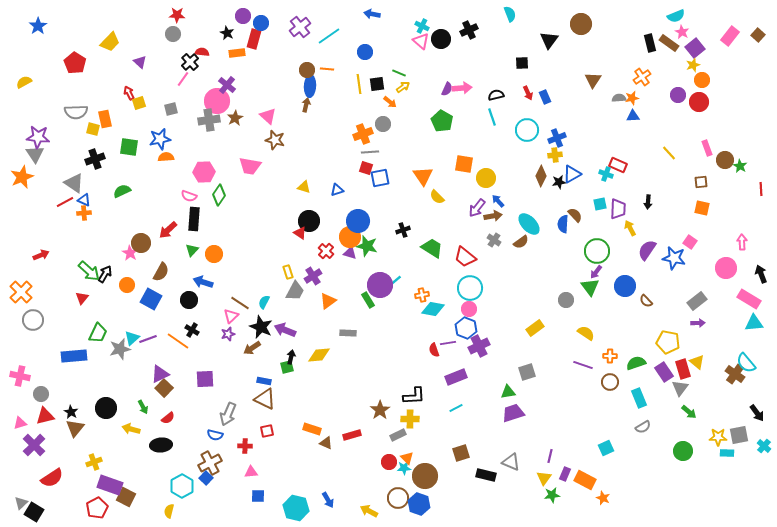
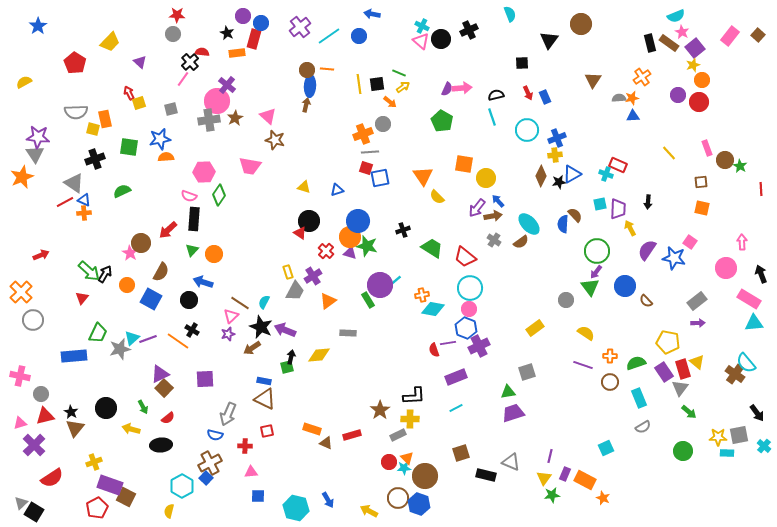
blue circle at (365, 52): moved 6 px left, 16 px up
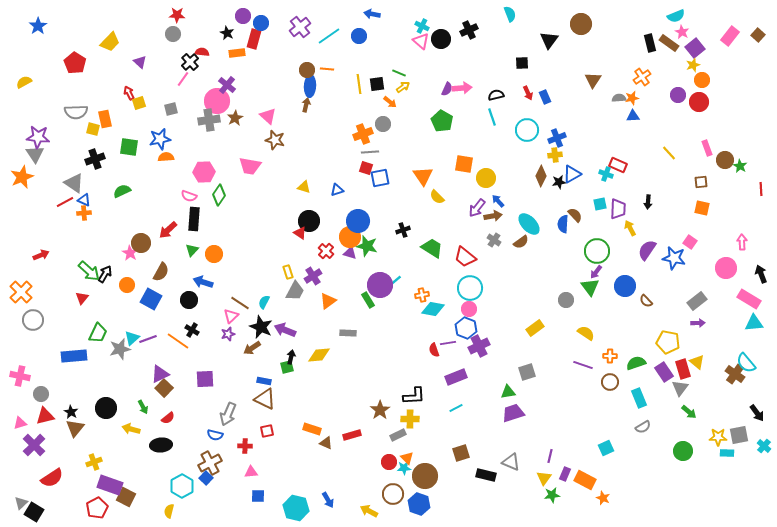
brown circle at (398, 498): moved 5 px left, 4 px up
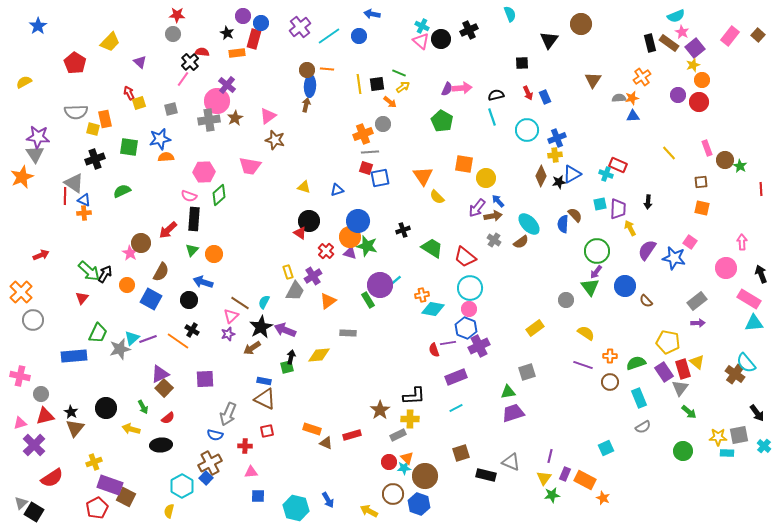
pink triangle at (268, 116): rotated 42 degrees clockwise
green diamond at (219, 195): rotated 15 degrees clockwise
red line at (65, 202): moved 6 px up; rotated 60 degrees counterclockwise
black star at (261, 327): rotated 20 degrees clockwise
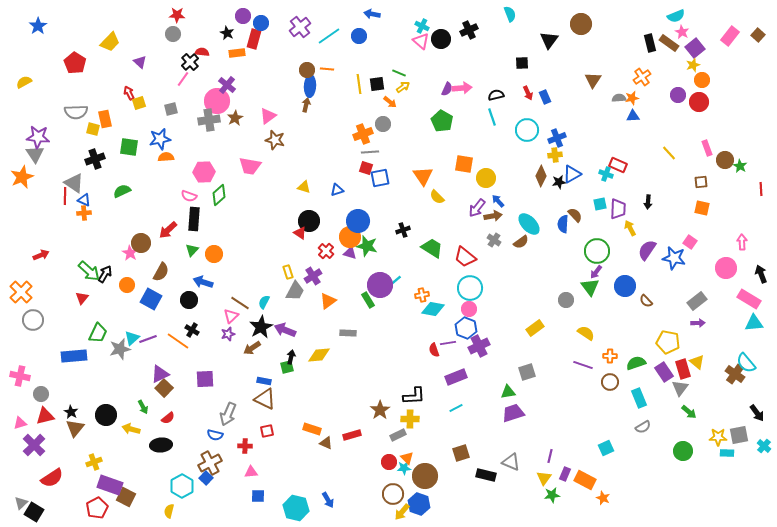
black circle at (106, 408): moved 7 px down
yellow arrow at (369, 511): moved 33 px right, 1 px down; rotated 78 degrees counterclockwise
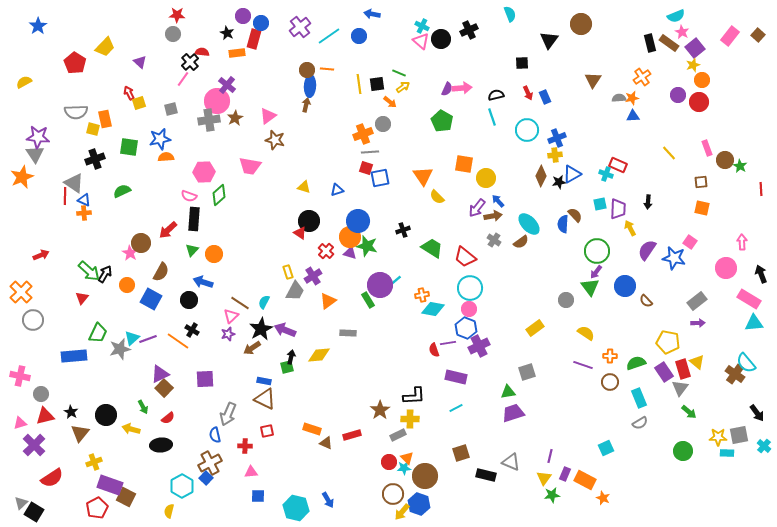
yellow trapezoid at (110, 42): moved 5 px left, 5 px down
black star at (261, 327): moved 2 px down
purple rectangle at (456, 377): rotated 35 degrees clockwise
gray semicircle at (643, 427): moved 3 px left, 4 px up
brown triangle at (75, 428): moved 5 px right, 5 px down
blue semicircle at (215, 435): rotated 63 degrees clockwise
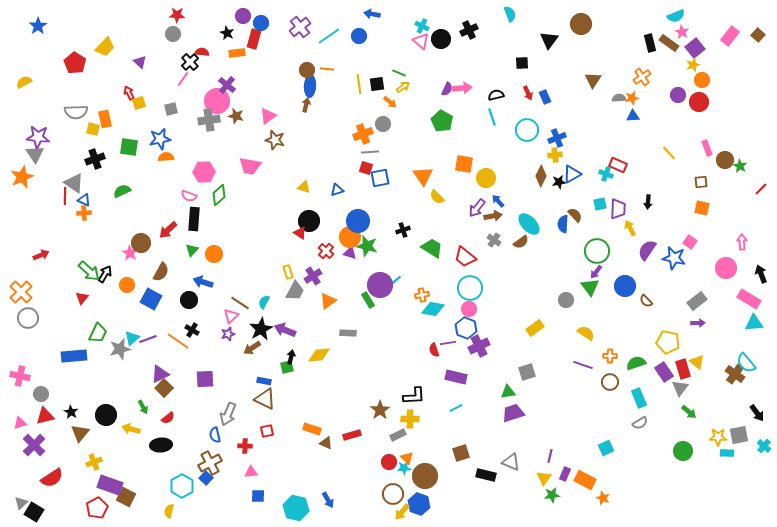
brown star at (235, 118): moved 1 px right, 2 px up; rotated 28 degrees counterclockwise
red line at (761, 189): rotated 48 degrees clockwise
gray circle at (33, 320): moved 5 px left, 2 px up
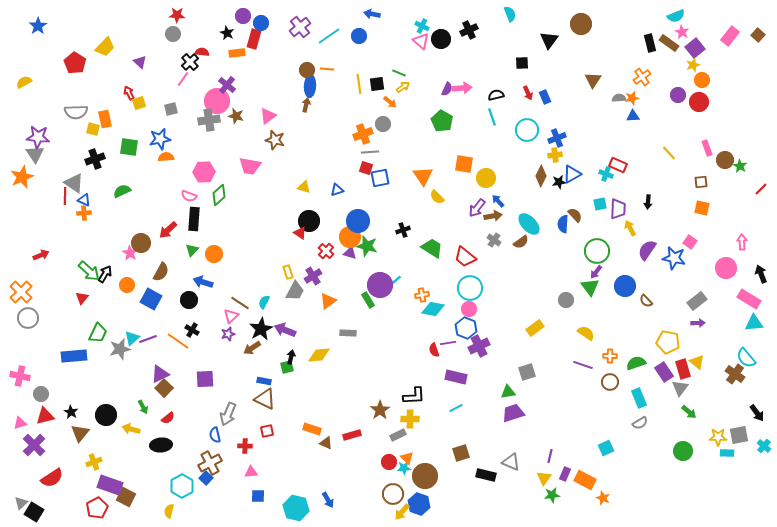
cyan semicircle at (746, 363): moved 5 px up
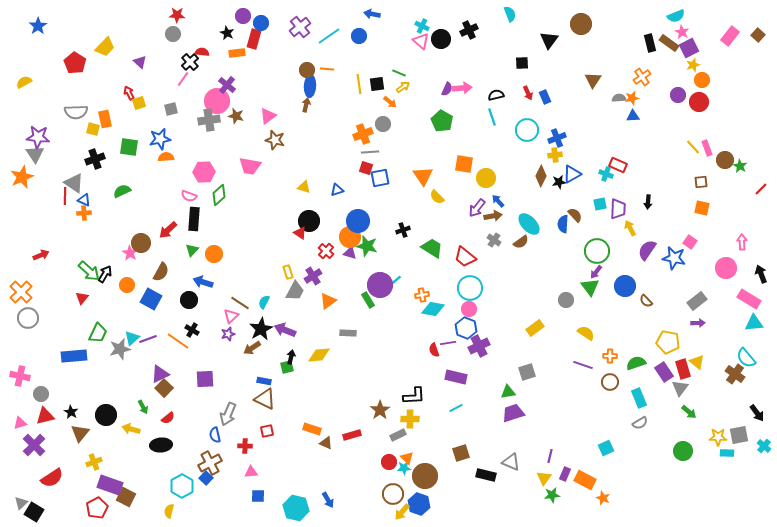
purple square at (695, 48): moved 6 px left; rotated 12 degrees clockwise
yellow line at (669, 153): moved 24 px right, 6 px up
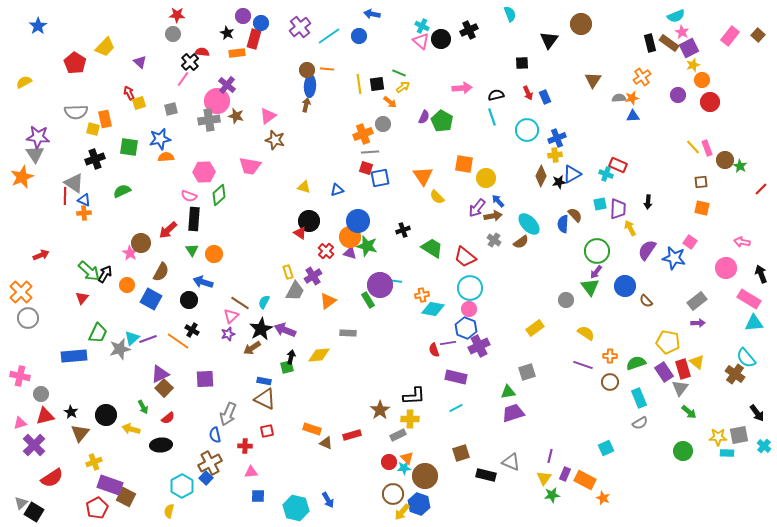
purple semicircle at (447, 89): moved 23 px left, 28 px down
red circle at (699, 102): moved 11 px right
pink arrow at (742, 242): rotated 77 degrees counterclockwise
green triangle at (192, 250): rotated 16 degrees counterclockwise
cyan line at (395, 281): rotated 48 degrees clockwise
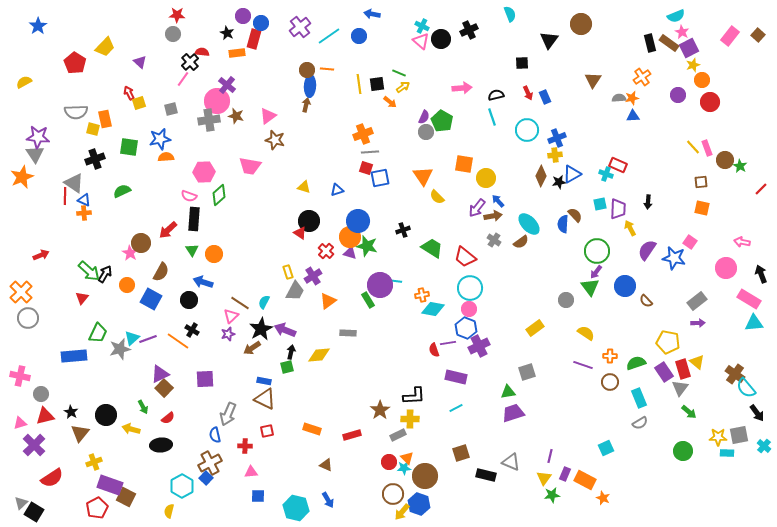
gray circle at (383, 124): moved 43 px right, 8 px down
black arrow at (291, 357): moved 5 px up
cyan semicircle at (746, 358): moved 30 px down
brown triangle at (326, 443): moved 22 px down
